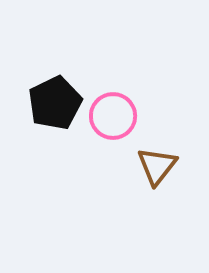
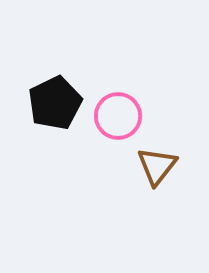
pink circle: moved 5 px right
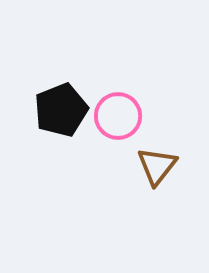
black pentagon: moved 6 px right, 7 px down; rotated 4 degrees clockwise
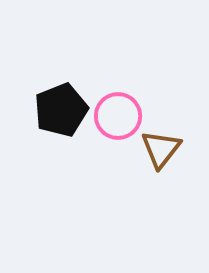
brown triangle: moved 4 px right, 17 px up
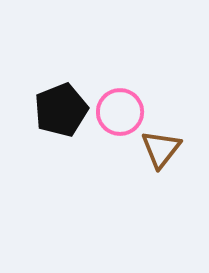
pink circle: moved 2 px right, 4 px up
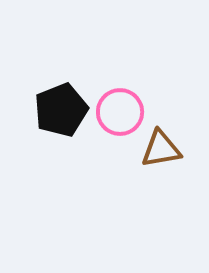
brown triangle: rotated 42 degrees clockwise
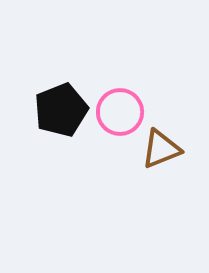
brown triangle: rotated 12 degrees counterclockwise
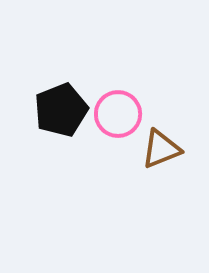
pink circle: moved 2 px left, 2 px down
